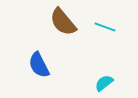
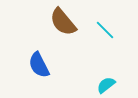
cyan line: moved 3 px down; rotated 25 degrees clockwise
cyan semicircle: moved 2 px right, 2 px down
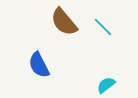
brown semicircle: moved 1 px right
cyan line: moved 2 px left, 3 px up
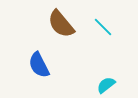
brown semicircle: moved 3 px left, 2 px down
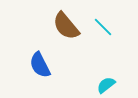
brown semicircle: moved 5 px right, 2 px down
blue semicircle: moved 1 px right
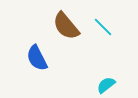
blue semicircle: moved 3 px left, 7 px up
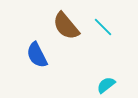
blue semicircle: moved 3 px up
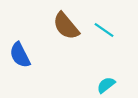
cyan line: moved 1 px right, 3 px down; rotated 10 degrees counterclockwise
blue semicircle: moved 17 px left
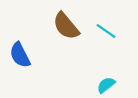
cyan line: moved 2 px right, 1 px down
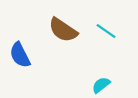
brown semicircle: moved 3 px left, 4 px down; rotated 16 degrees counterclockwise
cyan semicircle: moved 5 px left
